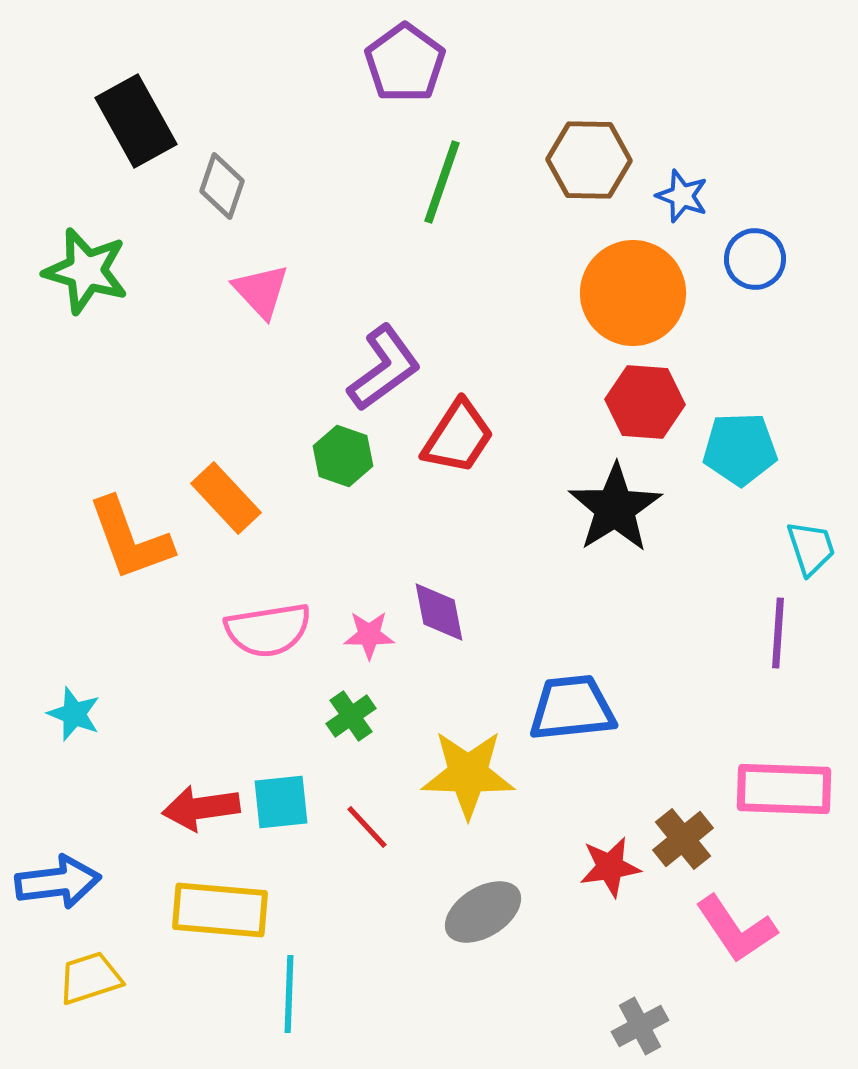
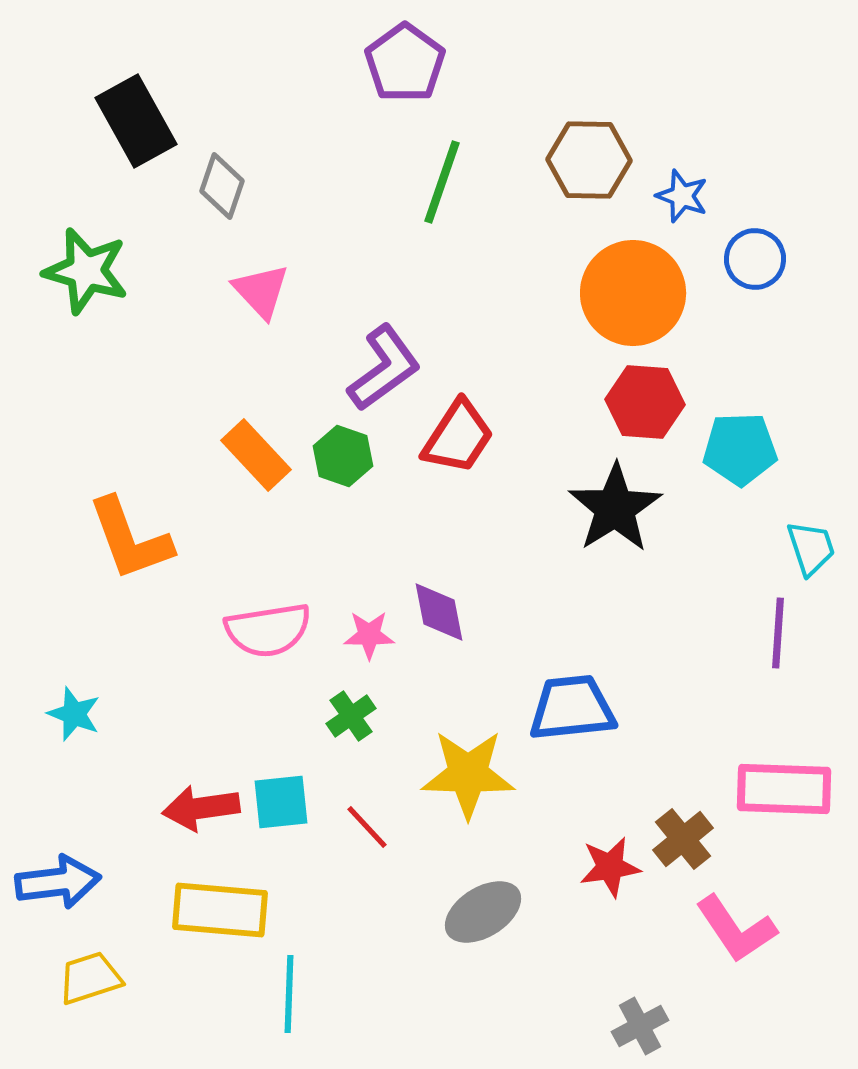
orange rectangle: moved 30 px right, 43 px up
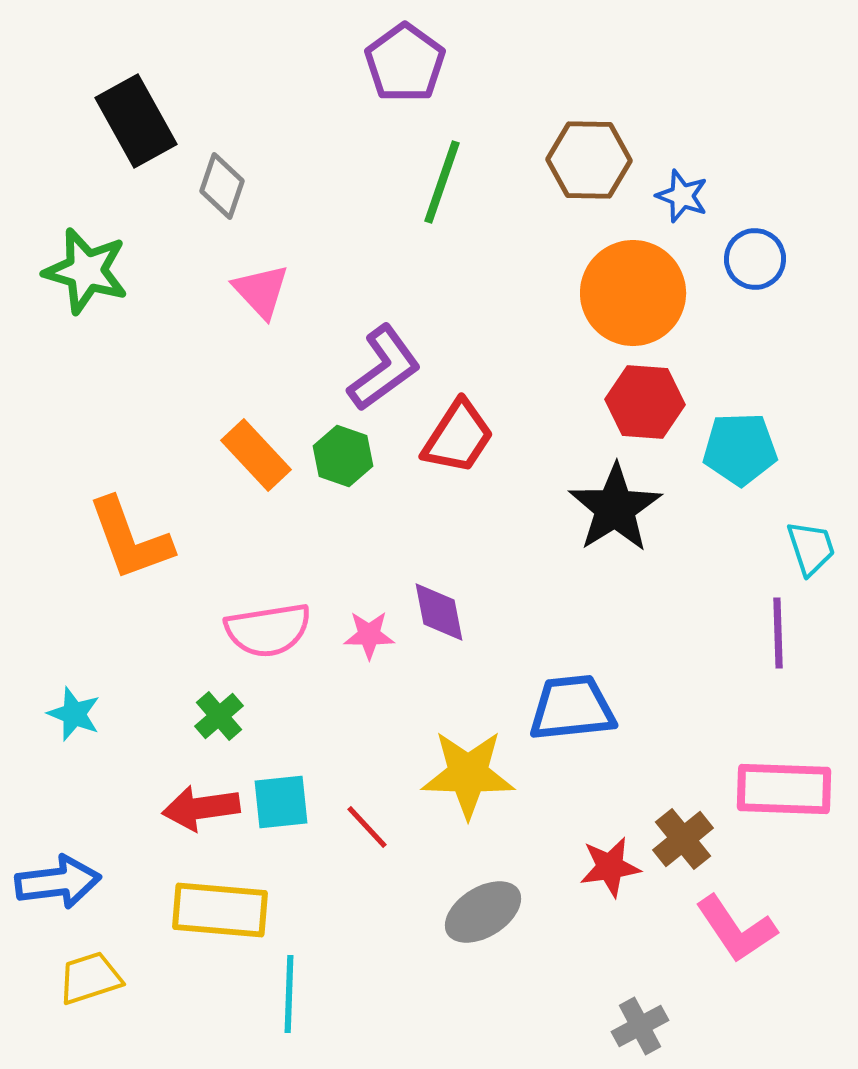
purple line: rotated 6 degrees counterclockwise
green cross: moved 132 px left; rotated 6 degrees counterclockwise
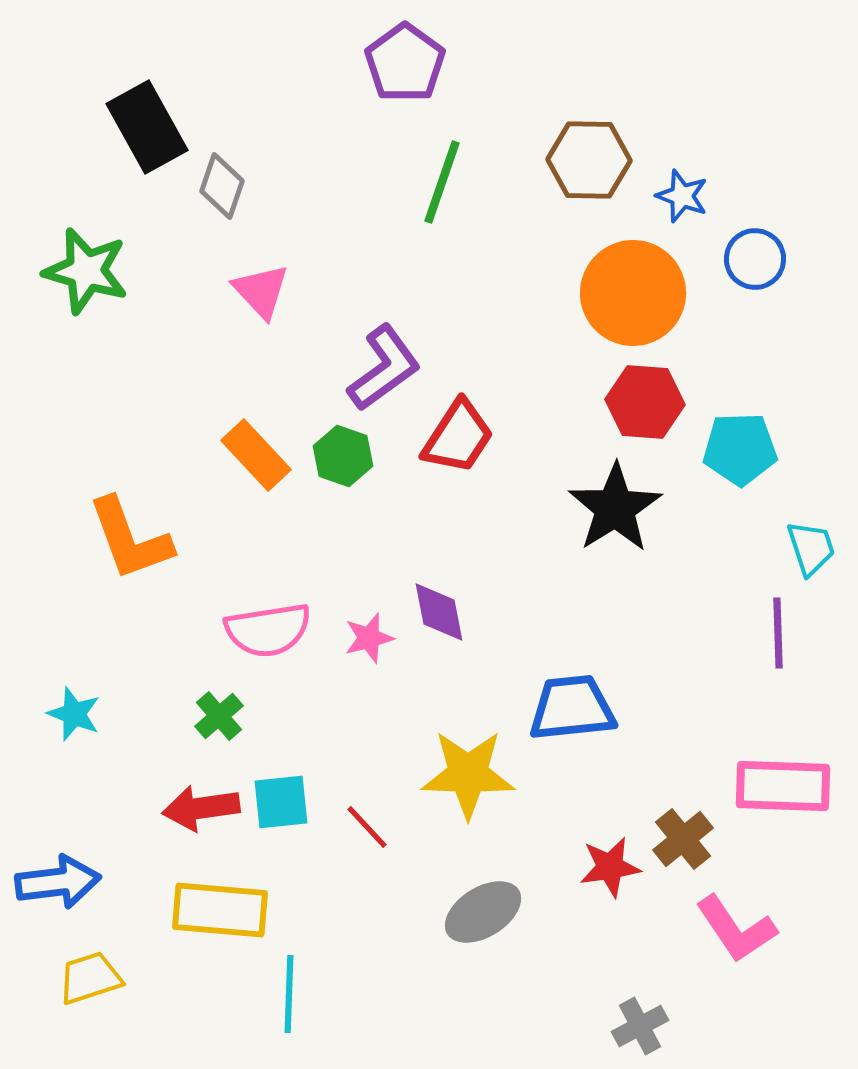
black rectangle: moved 11 px right, 6 px down
pink star: moved 3 px down; rotated 15 degrees counterclockwise
pink rectangle: moved 1 px left, 3 px up
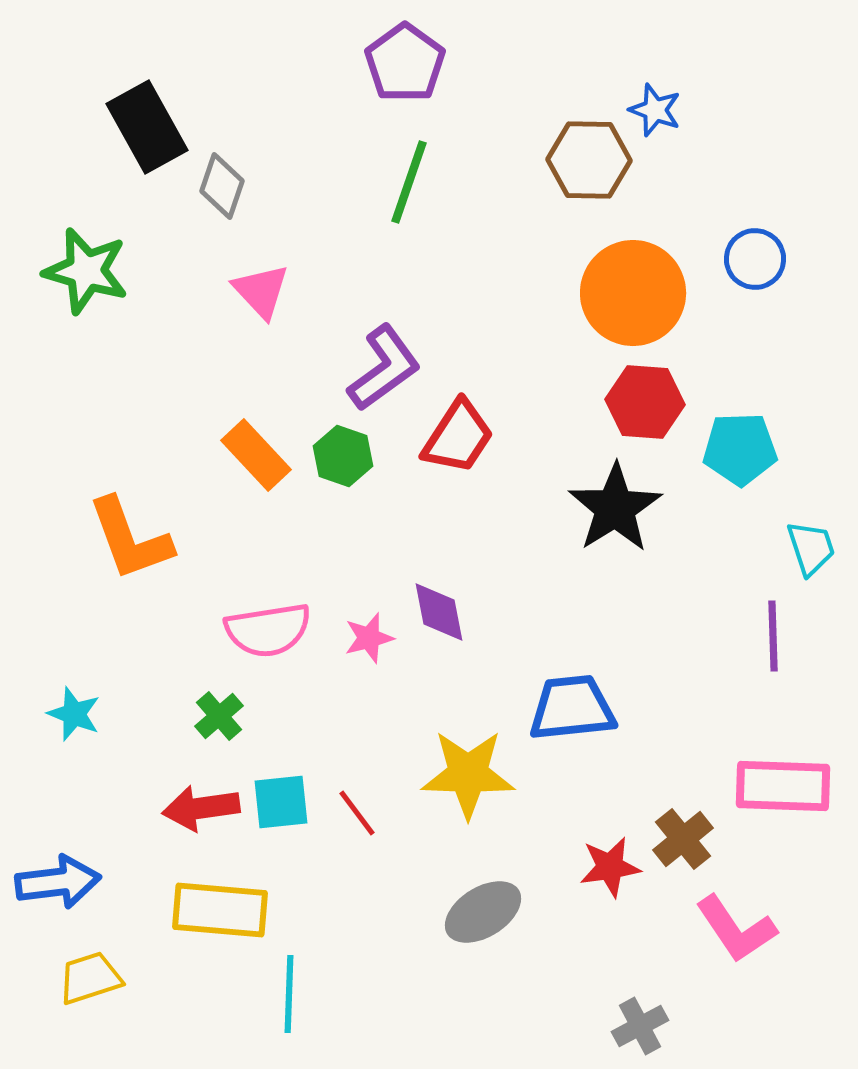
green line: moved 33 px left
blue star: moved 27 px left, 86 px up
purple line: moved 5 px left, 3 px down
red line: moved 10 px left, 14 px up; rotated 6 degrees clockwise
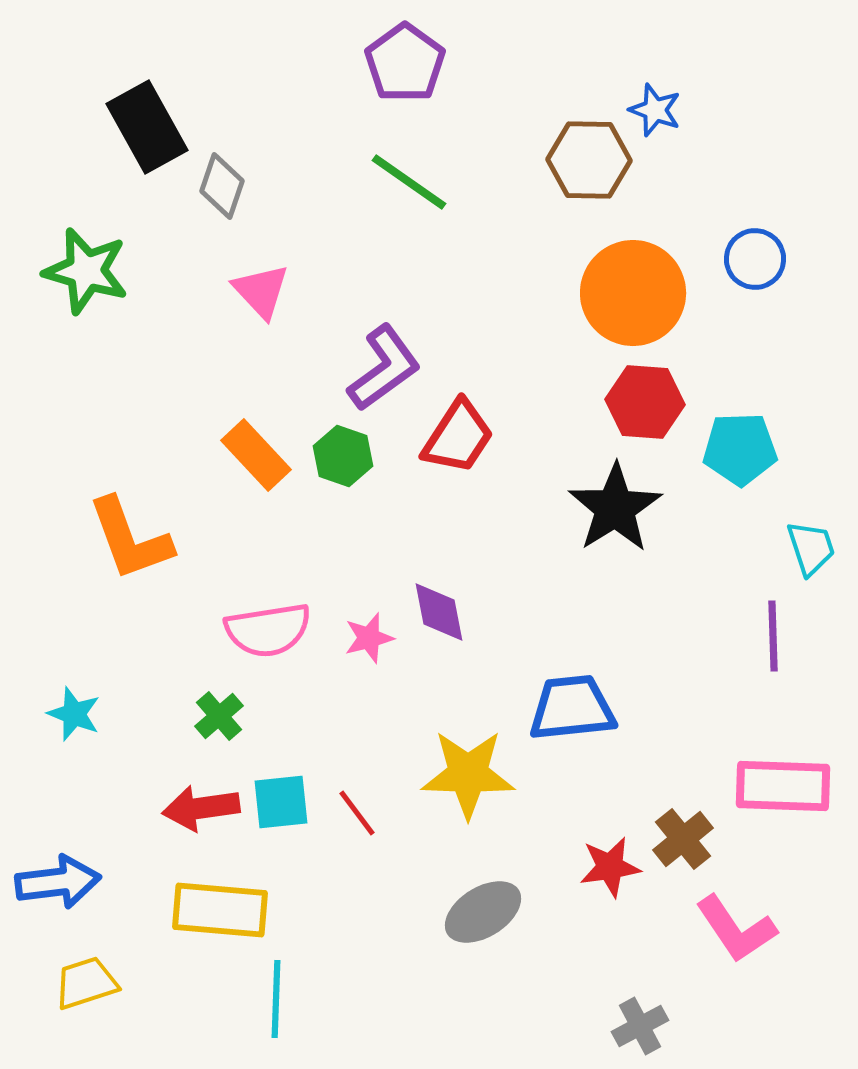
green line: rotated 74 degrees counterclockwise
yellow trapezoid: moved 4 px left, 5 px down
cyan line: moved 13 px left, 5 px down
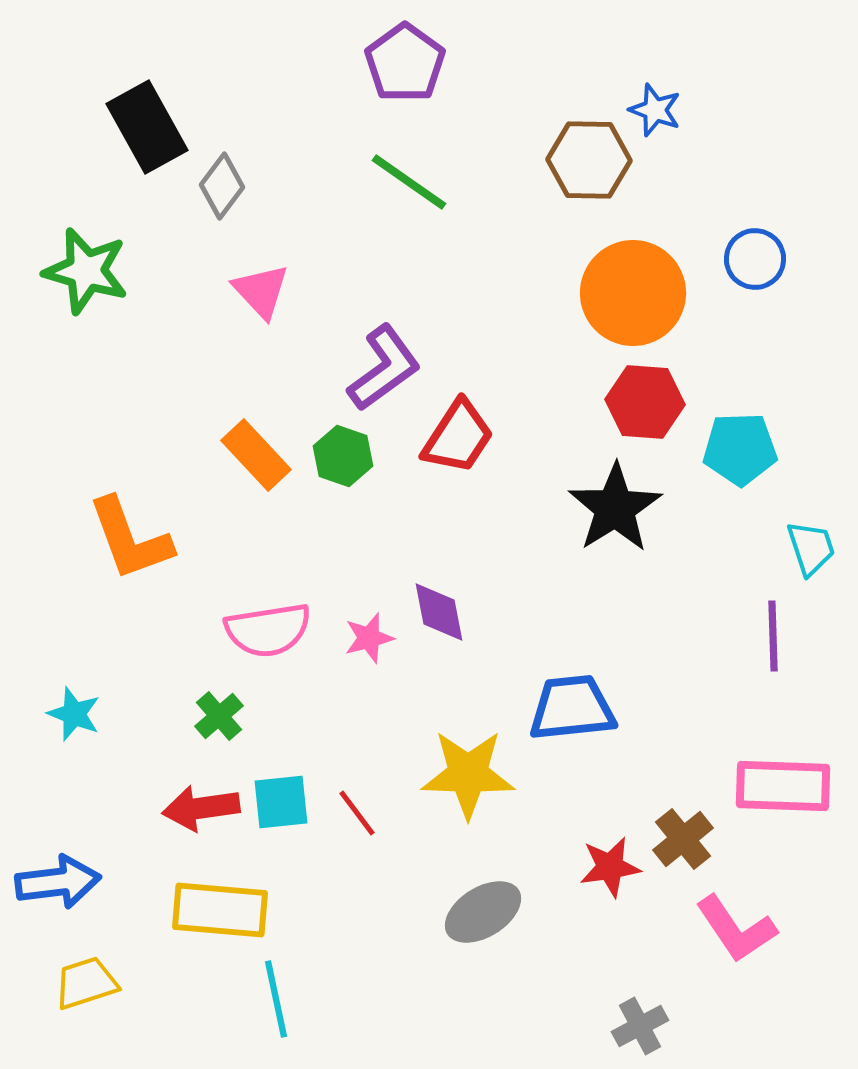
gray diamond: rotated 18 degrees clockwise
cyan line: rotated 14 degrees counterclockwise
